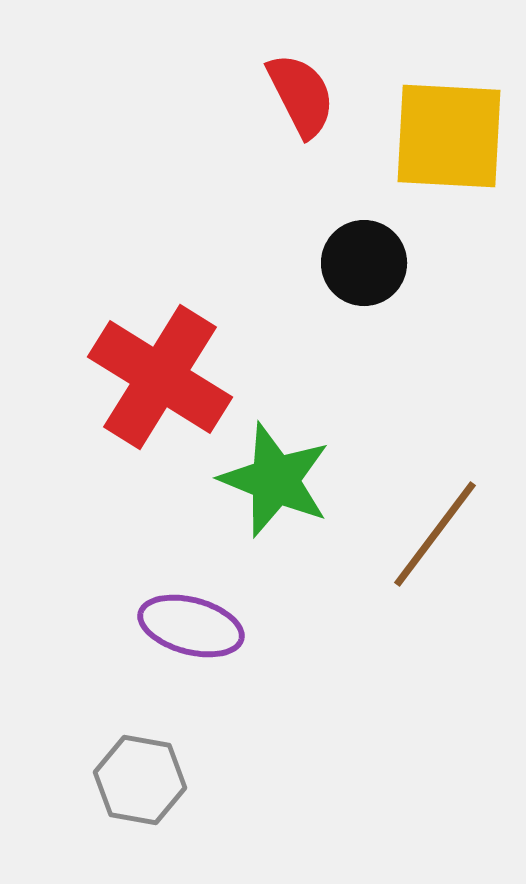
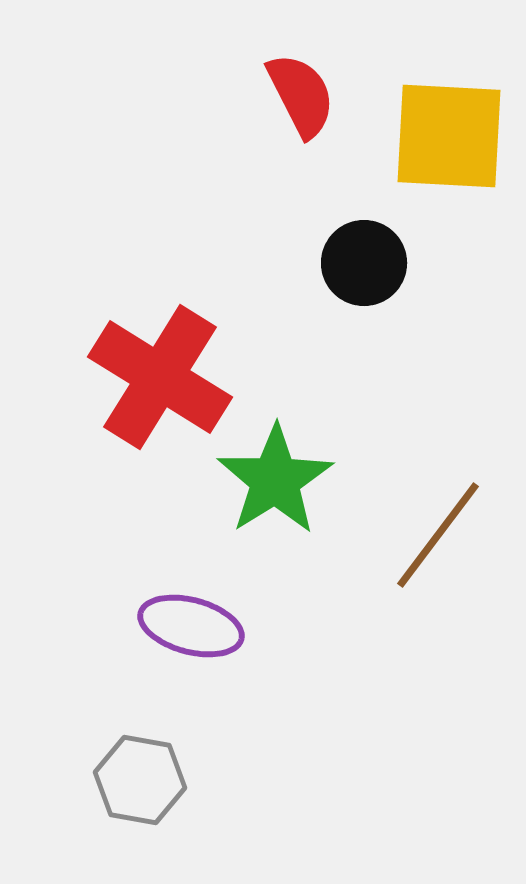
green star: rotated 18 degrees clockwise
brown line: moved 3 px right, 1 px down
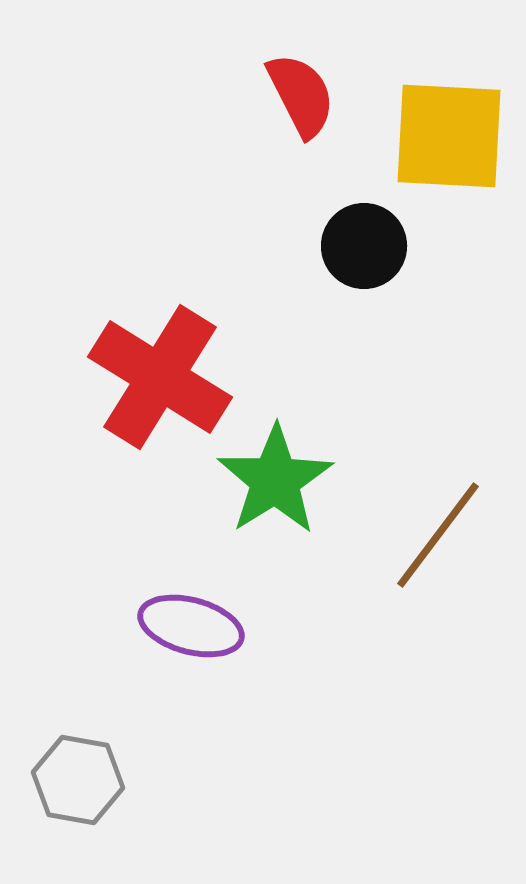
black circle: moved 17 px up
gray hexagon: moved 62 px left
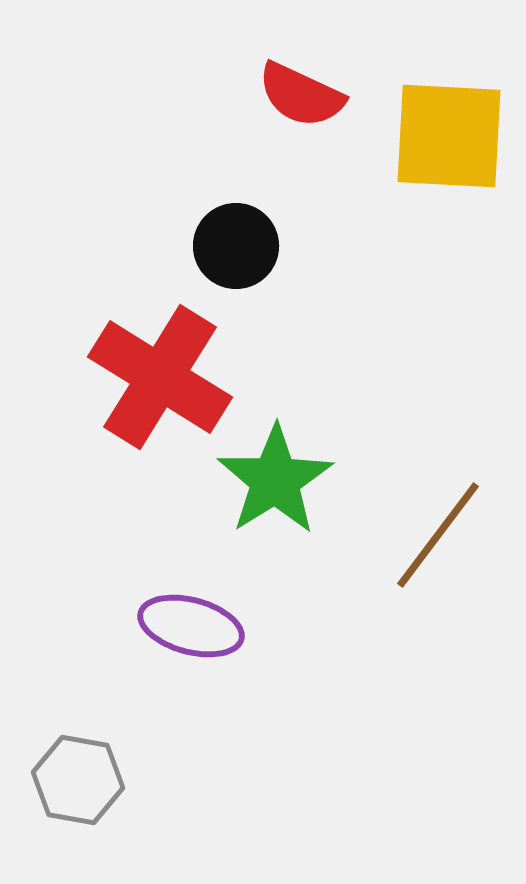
red semicircle: rotated 142 degrees clockwise
black circle: moved 128 px left
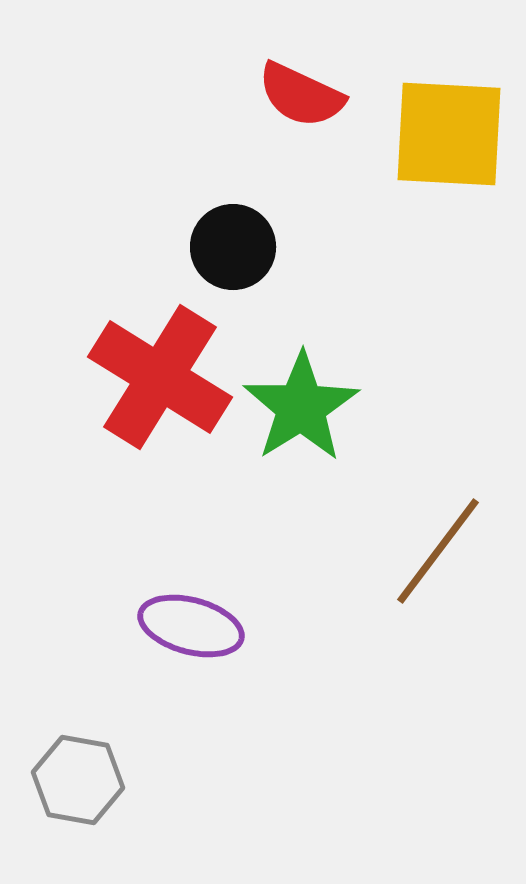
yellow square: moved 2 px up
black circle: moved 3 px left, 1 px down
green star: moved 26 px right, 73 px up
brown line: moved 16 px down
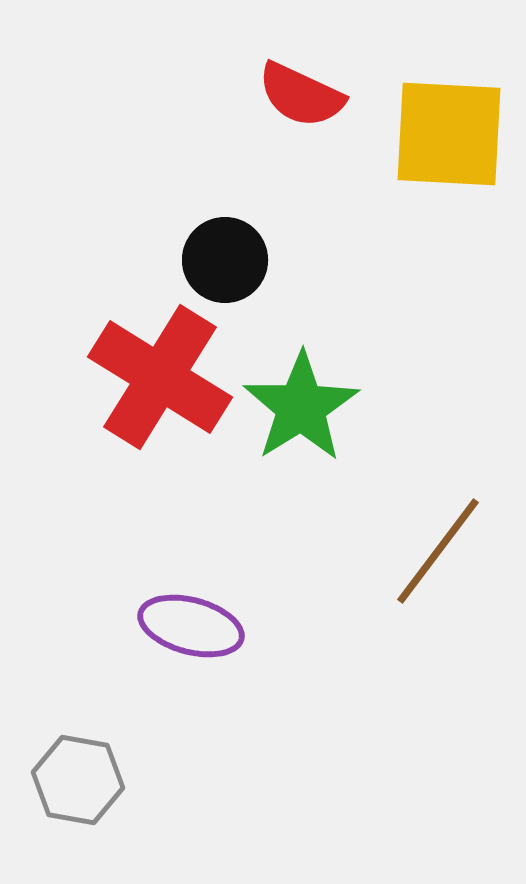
black circle: moved 8 px left, 13 px down
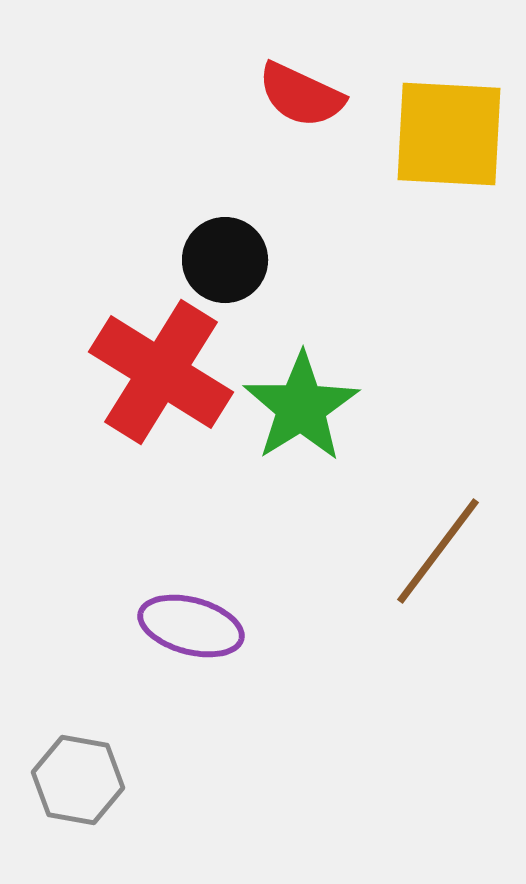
red cross: moved 1 px right, 5 px up
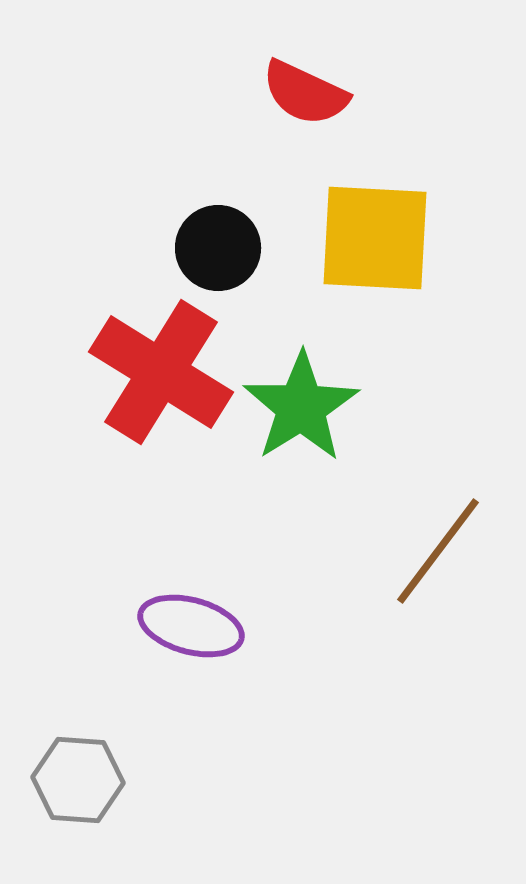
red semicircle: moved 4 px right, 2 px up
yellow square: moved 74 px left, 104 px down
black circle: moved 7 px left, 12 px up
gray hexagon: rotated 6 degrees counterclockwise
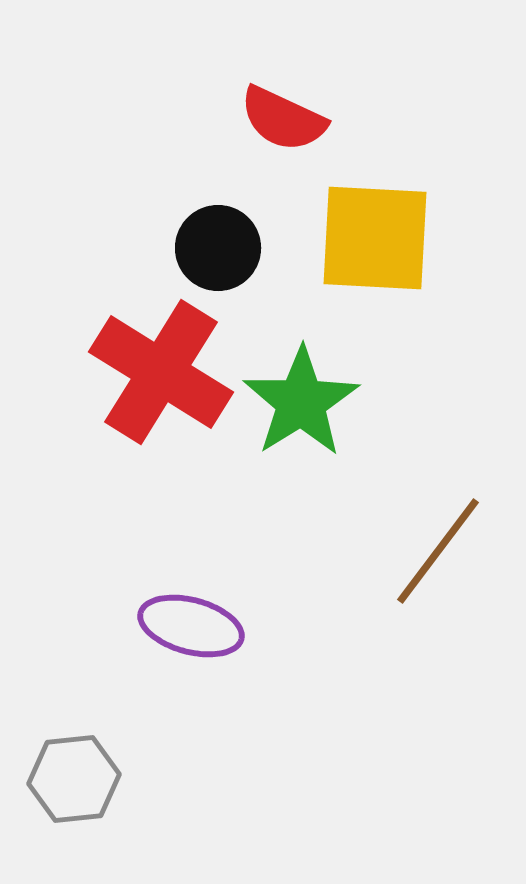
red semicircle: moved 22 px left, 26 px down
green star: moved 5 px up
gray hexagon: moved 4 px left, 1 px up; rotated 10 degrees counterclockwise
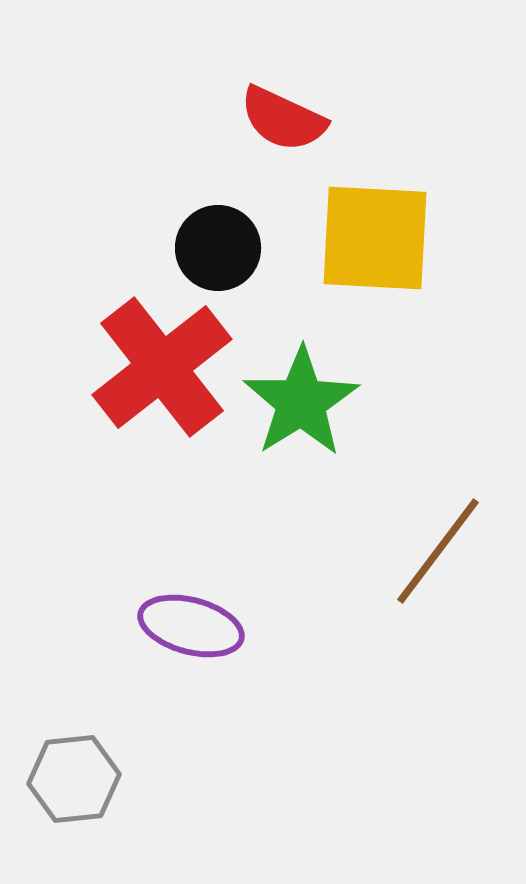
red cross: moved 1 px right, 5 px up; rotated 20 degrees clockwise
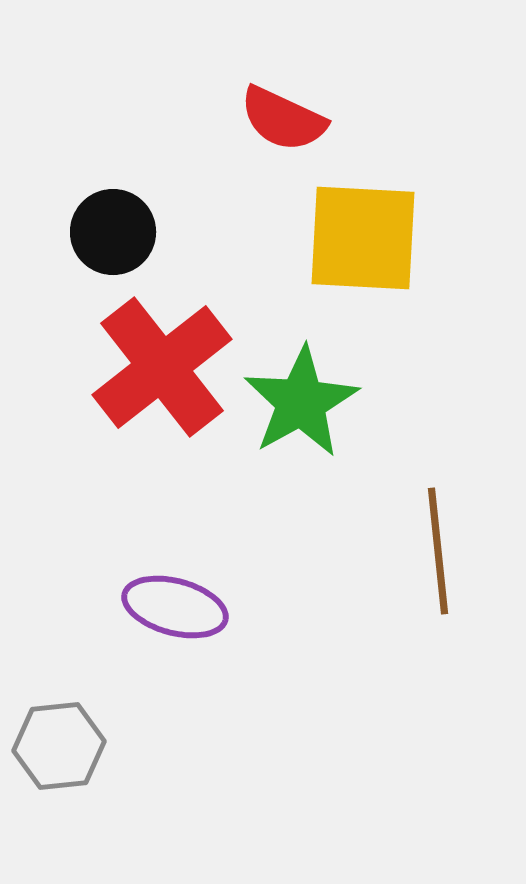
yellow square: moved 12 px left
black circle: moved 105 px left, 16 px up
green star: rotated 3 degrees clockwise
brown line: rotated 43 degrees counterclockwise
purple ellipse: moved 16 px left, 19 px up
gray hexagon: moved 15 px left, 33 px up
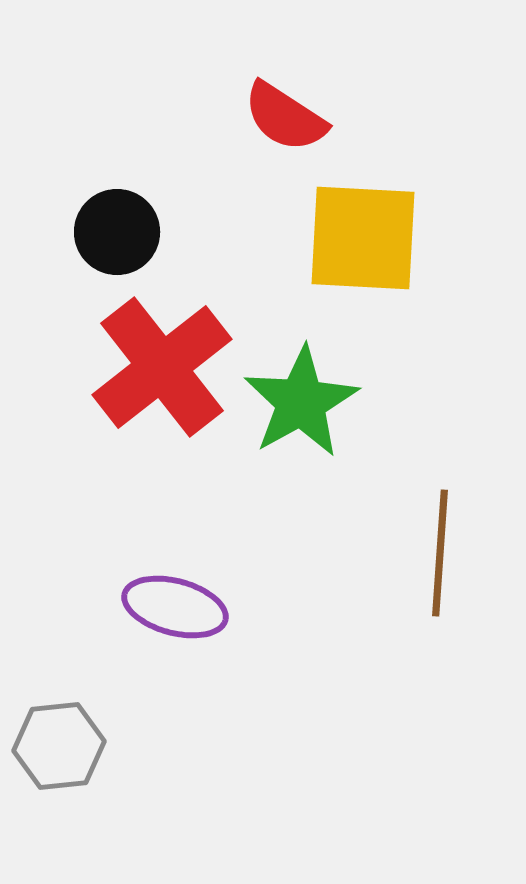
red semicircle: moved 2 px right, 2 px up; rotated 8 degrees clockwise
black circle: moved 4 px right
brown line: moved 2 px right, 2 px down; rotated 10 degrees clockwise
